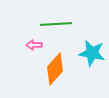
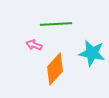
pink arrow: rotated 21 degrees clockwise
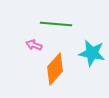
green line: rotated 8 degrees clockwise
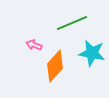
green line: moved 16 px right, 1 px up; rotated 28 degrees counterclockwise
orange diamond: moved 3 px up
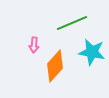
pink arrow: rotated 105 degrees counterclockwise
cyan star: moved 1 px up
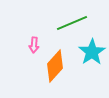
cyan star: rotated 28 degrees clockwise
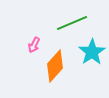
pink arrow: rotated 21 degrees clockwise
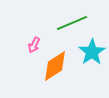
orange diamond: rotated 16 degrees clockwise
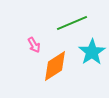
pink arrow: rotated 56 degrees counterclockwise
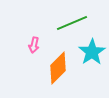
pink arrow: rotated 42 degrees clockwise
orange diamond: moved 3 px right, 2 px down; rotated 12 degrees counterclockwise
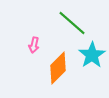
green line: rotated 64 degrees clockwise
cyan star: moved 3 px down
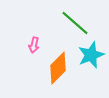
green line: moved 3 px right
cyan star: moved 1 px left; rotated 12 degrees clockwise
